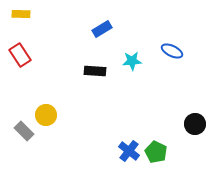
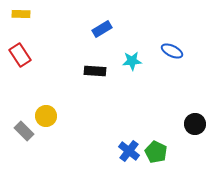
yellow circle: moved 1 px down
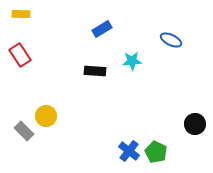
blue ellipse: moved 1 px left, 11 px up
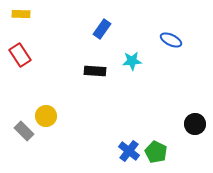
blue rectangle: rotated 24 degrees counterclockwise
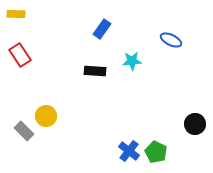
yellow rectangle: moved 5 px left
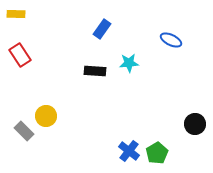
cyan star: moved 3 px left, 2 px down
green pentagon: moved 1 px right, 1 px down; rotated 15 degrees clockwise
